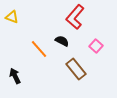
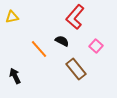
yellow triangle: rotated 32 degrees counterclockwise
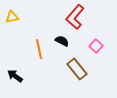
orange line: rotated 30 degrees clockwise
brown rectangle: moved 1 px right
black arrow: rotated 28 degrees counterclockwise
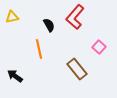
black semicircle: moved 13 px left, 16 px up; rotated 32 degrees clockwise
pink square: moved 3 px right, 1 px down
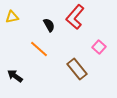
orange line: rotated 36 degrees counterclockwise
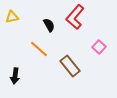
brown rectangle: moved 7 px left, 3 px up
black arrow: rotated 119 degrees counterclockwise
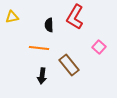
red L-shape: rotated 10 degrees counterclockwise
black semicircle: rotated 152 degrees counterclockwise
orange line: moved 1 px up; rotated 36 degrees counterclockwise
brown rectangle: moved 1 px left, 1 px up
black arrow: moved 27 px right
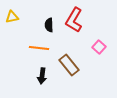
red L-shape: moved 1 px left, 3 px down
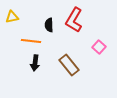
orange line: moved 8 px left, 7 px up
black arrow: moved 7 px left, 13 px up
